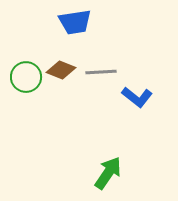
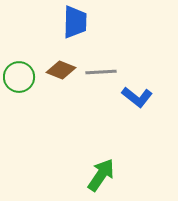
blue trapezoid: rotated 80 degrees counterclockwise
green circle: moved 7 px left
green arrow: moved 7 px left, 2 px down
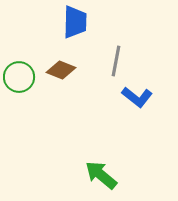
gray line: moved 15 px right, 11 px up; rotated 76 degrees counterclockwise
green arrow: rotated 84 degrees counterclockwise
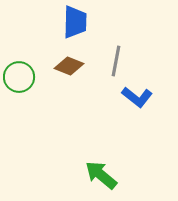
brown diamond: moved 8 px right, 4 px up
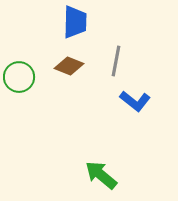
blue L-shape: moved 2 px left, 4 px down
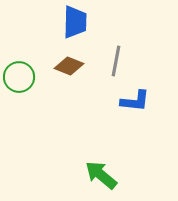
blue L-shape: rotated 32 degrees counterclockwise
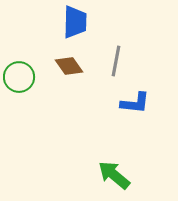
brown diamond: rotated 32 degrees clockwise
blue L-shape: moved 2 px down
green arrow: moved 13 px right
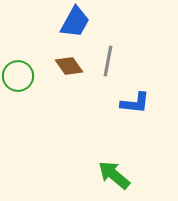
blue trapezoid: rotated 28 degrees clockwise
gray line: moved 8 px left
green circle: moved 1 px left, 1 px up
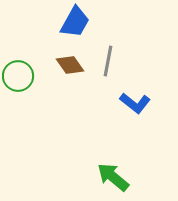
brown diamond: moved 1 px right, 1 px up
blue L-shape: rotated 32 degrees clockwise
green arrow: moved 1 px left, 2 px down
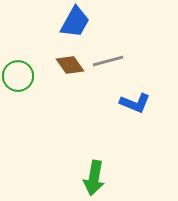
gray line: rotated 64 degrees clockwise
blue L-shape: rotated 16 degrees counterclockwise
green arrow: moved 19 px left, 1 px down; rotated 120 degrees counterclockwise
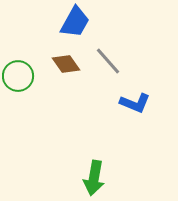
gray line: rotated 64 degrees clockwise
brown diamond: moved 4 px left, 1 px up
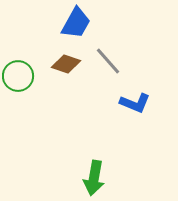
blue trapezoid: moved 1 px right, 1 px down
brown diamond: rotated 36 degrees counterclockwise
